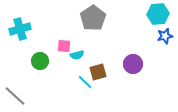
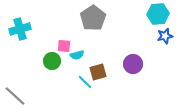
green circle: moved 12 px right
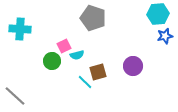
gray pentagon: rotated 20 degrees counterclockwise
cyan cross: rotated 20 degrees clockwise
pink square: rotated 32 degrees counterclockwise
purple circle: moved 2 px down
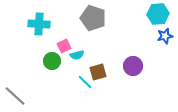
cyan cross: moved 19 px right, 5 px up
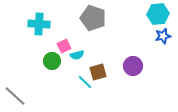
blue star: moved 2 px left
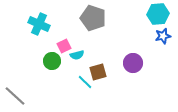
cyan cross: rotated 20 degrees clockwise
purple circle: moved 3 px up
